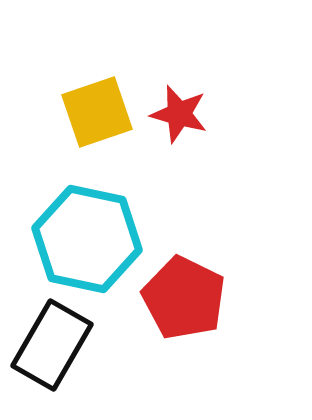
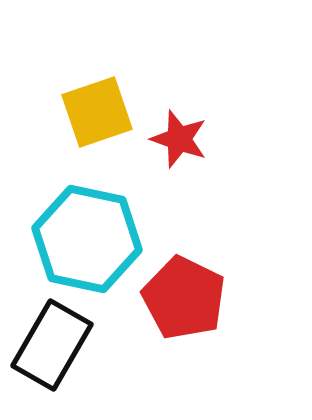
red star: moved 25 px down; rotated 4 degrees clockwise
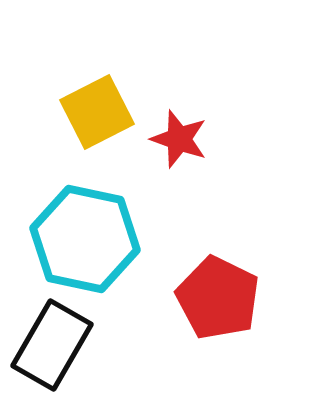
yellow square: rotated 8 degrees counterclockwise
cyan hexagon: moved 2 px left
red pentagon: moved 34 px right
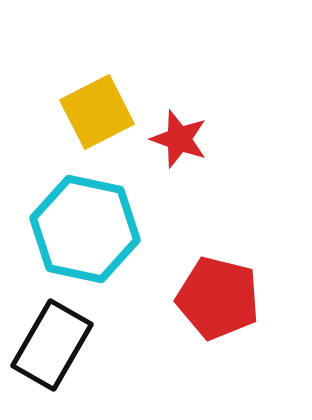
cyan hexagon: moved 10 px up
red pentagon: rotated 12 degrees counterclockwise
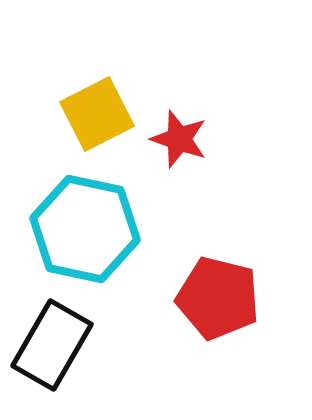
yellow square: moved 2 px down
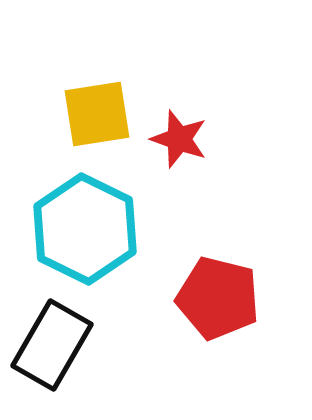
yellow square: rotated 18 degrees clockwise
cyan hexagon: rotated 14 degrees clockwise
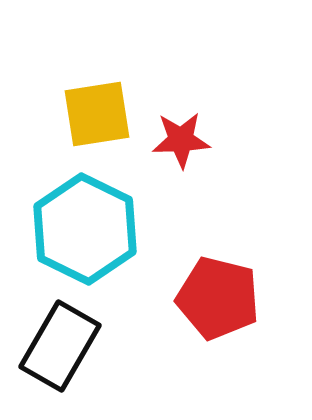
red star: moved 2 px right, 1 px down; rotated 22 degrees counterclockwise
black rectangle: moved 8 px right, 1 px down
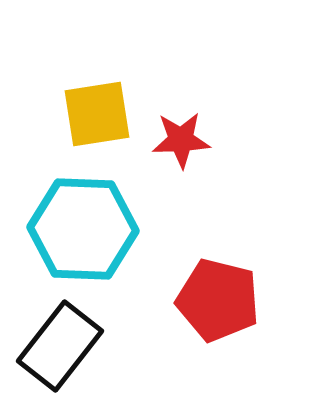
cyan hexagon: moved 2 px left; rotated 24 degrees counterclockwise
red pentagon: moved 2 px down
black rectangle: rotated 8 degrees clockwise
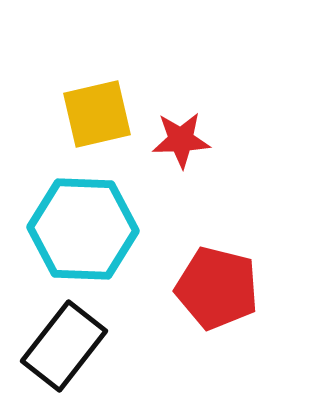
yellow square: rotated 4 degrees counterclockwise
red pentagon: moved 1 px left, 12 px up
black rectangle: moved 4 px right
